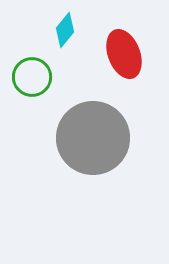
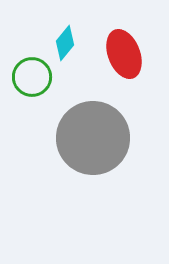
cyan diamond: moved 13 px down
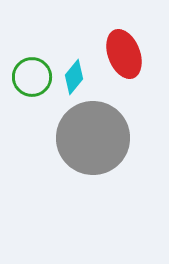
cyan diamond: moved 9 px right, 34 px down
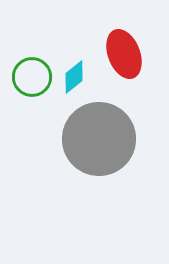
cyan diamond: rotated 12 degrees clockwise
gray circle: moved 6 px right, 1 px down
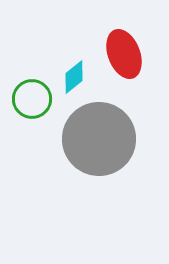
green circle: moved 22 px down
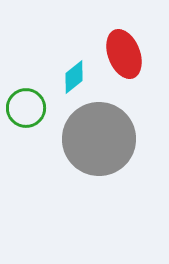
green circle: moved 6 px left, 9 px down
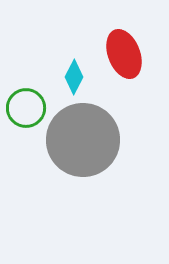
cyan diamond: rotated 24 degrees counterclockwise
gray circle: moved 16 px left, 1 px down
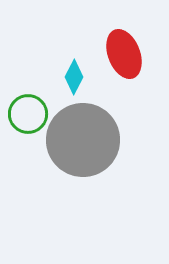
green circle: moved 2 px right, 6 px down
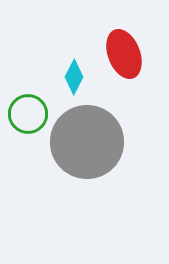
gray circle: moved 4 px right, 2 px down
